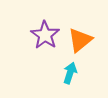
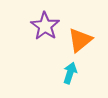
purple star: moved 9 px up
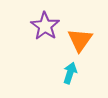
orange triangle: rotated 16 degrees counterclockwise
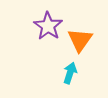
purple star: moved 3 px right
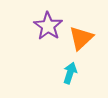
orange triangle: moved 1 px right, 2 px up; rotated 12 degrees clockwise
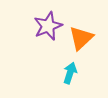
purple star: rotated 16 degrees clockwise
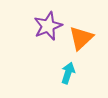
cyan arrow: moved 2 px left
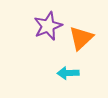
cyan arrow: rotated 110 degrees counterclockwise
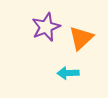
purple star: moved 2 px left, 1 px down
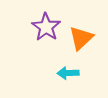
purple star: rotated 16 degrees counterclockwise
